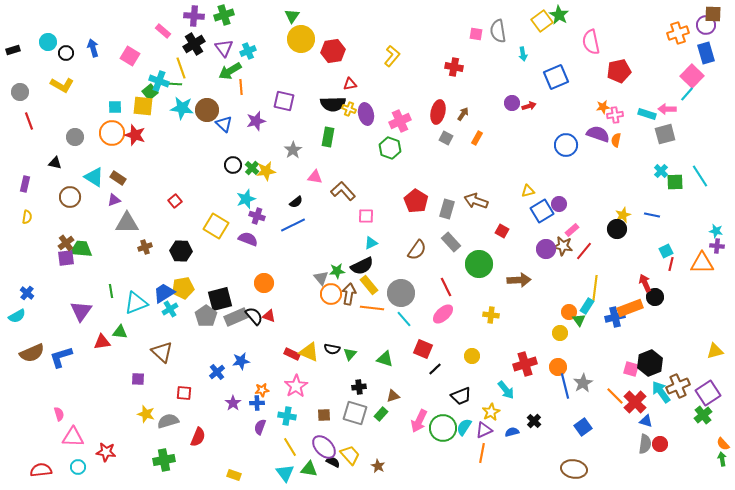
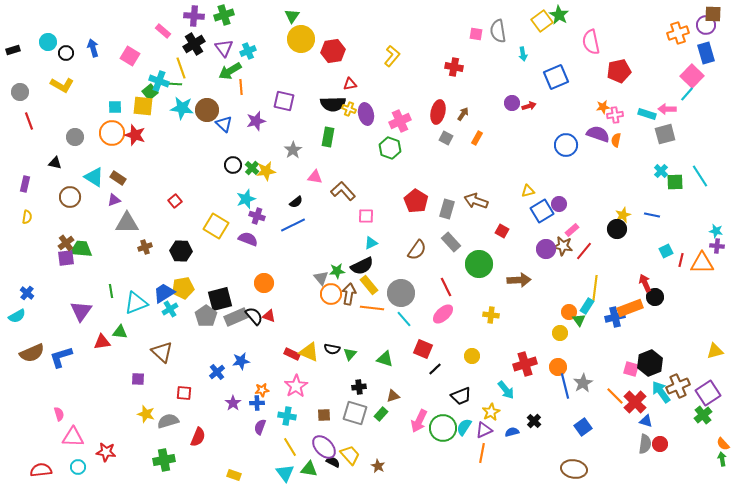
red line at (671, 264): moved 10 px right, 4 px up
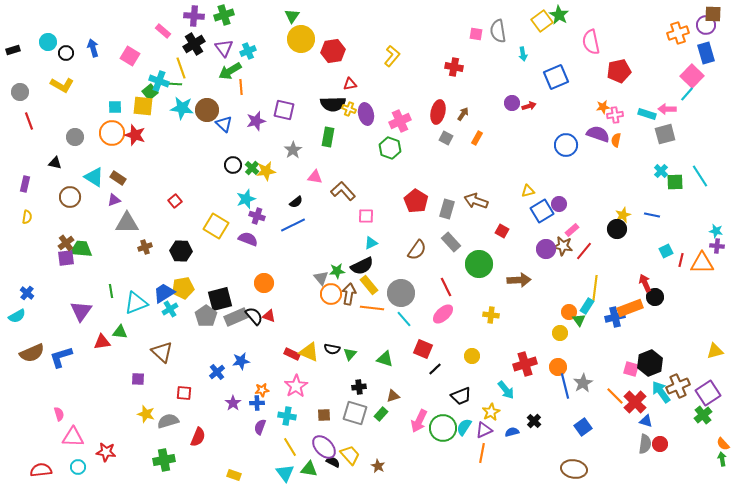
purple square at (284, 101): moved 9 px down
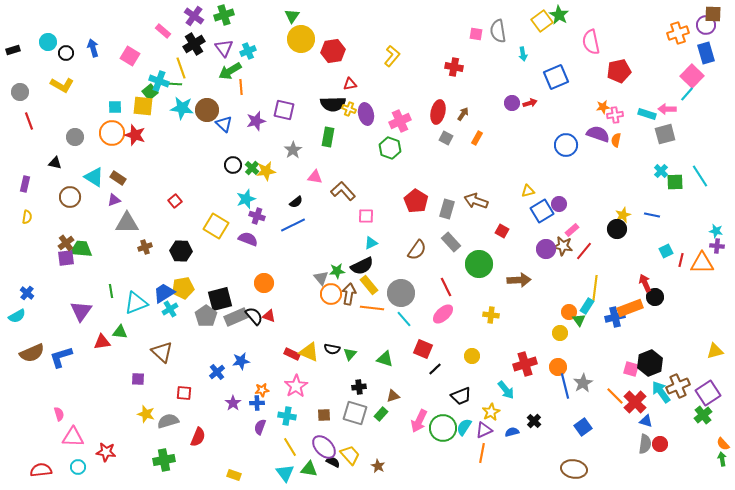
purple cross at (194, 16): rotated 30 degrees clockwise
red arrow at (529, 106): moved 1 px right, 3 px up
